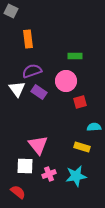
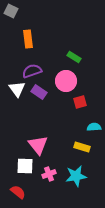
green rectangle: moved 1 px left, 1 px down; rotated 32 degrees clockwise
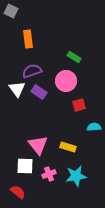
red square: moved 1 px left, 3 px down
yellow rectangle: moved 14 px left
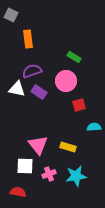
gray square: moved 4 px down
white triangle: rotated 42 degrees counterclockwise
red semicircle: rotated 28 degrees counterclockwise
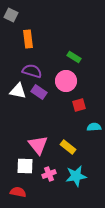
purple semicircle: rotated 36 degrees clockwise
white triangle: moved 1 px right, 2 px down
yellow rectangle: rotated 21 degrees clockwise
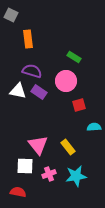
yellow rectangle: rotated 14 degrees clockwise
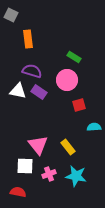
pink circle: moved 1 px right, 1 px up
cyan star: rotated 20 degrees clockwise
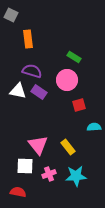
cyan star: rotated 15 degrees counterclockwise
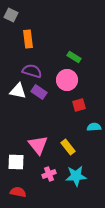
white square: moved 9 px left, 4 px up
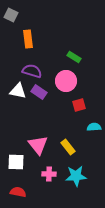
pink circle: moved 1 px left, 1 px down
pink cross: rotated 24 degrees clockwise
